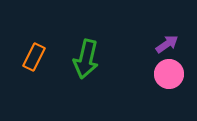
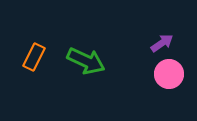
purple arrow: moved 5 px left, 1 px up
green arrow: moved 2 px down; rotated 78 degrees counterclockwise
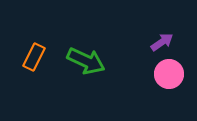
purple arrow: moved 1 px up
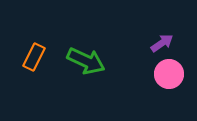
purple arrow: moved 1 px down
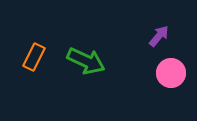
purple arrow: moved 3 px left, 7 px up; rotated 15 degrees counterclockwise
pink circle: moved 2 px right, 1 px up
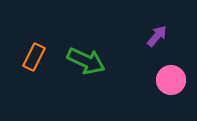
purple arrow: moved 2 px left
pink circle: moved 7 px down
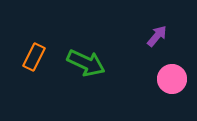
green arrow: moved 2 px down
pink circle: moved 1 px right, 1 px up
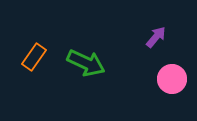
purple arrow: moved 1 px left, 1 px down
orange rectangle: rotated 8 degrees clockwise
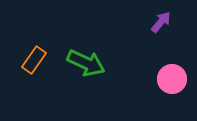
purple arrow: moved 5 px right, 15 px up
orange rectangle: moved 3 px down
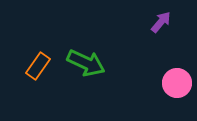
orange rectangle: moved 4 px right, 6 px down
pink circle: moved 5 px right, 4 px down
